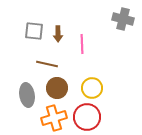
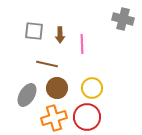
brown arrow: moved 2 px right, 1 px down
gray ellipse: rotated 40 degrees clockwise
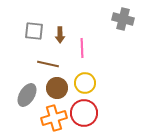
pink line: moved 4 px down
brown line: moved 1 px right
yellow circle: moved 7 px left, 5 px up
red circle: moved 3 px left, 4 px up
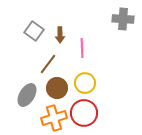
gray cross: rotated 10 degrees counterclockwise
gray square: rotated 30 degrees clockwise
brown line: rotated 65 degrees counterclockwise
